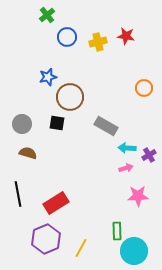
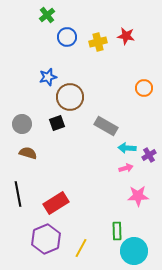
black square: rotated 28 degrees counterclockwise
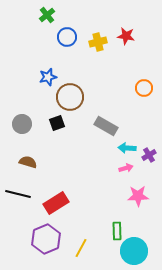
brown semicircle: moved 9 px down
black line: rotated 65 degrees counterclockwise
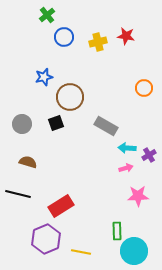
blue circle: moved 3 px left
blue star: moved 4 px left
black square: moved 1 px left
red rectangle: moved 5 px right, 3 px down
yellow line: moved 4 px down; rotated 72 degrees clockwise
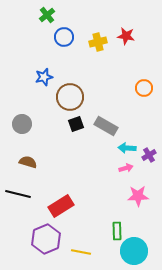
black square: moved 20 px right, 1 px down
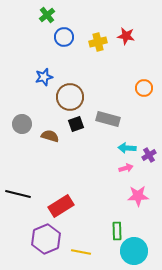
gray rectangle: moved 2 px right, 7 px up; rotated 15 degrees counterclockwise
brown semicircle: moved 22 px right, 26 px up
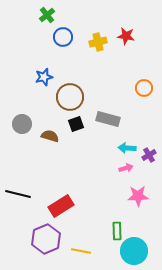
blue circle: moved 1 px left
yellow line: moved 1 px up
